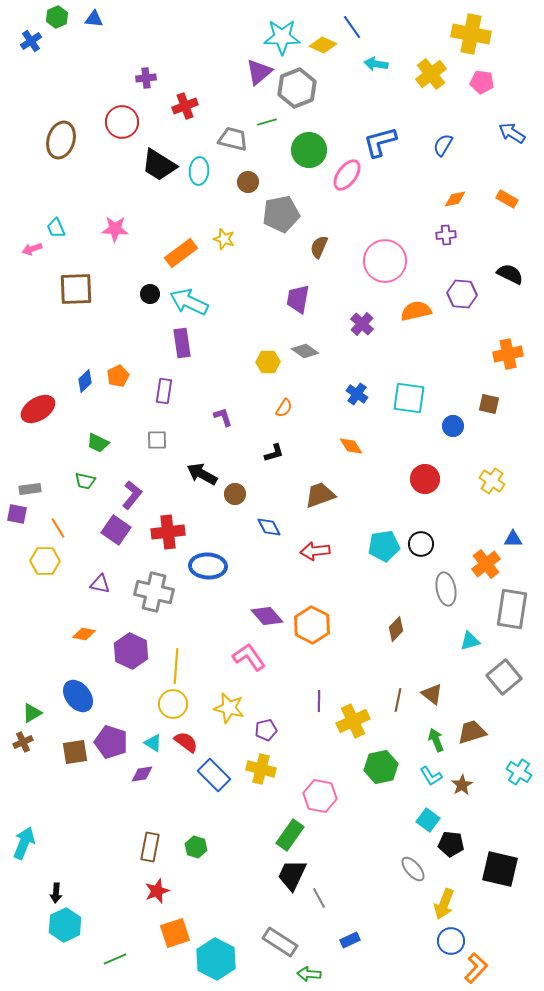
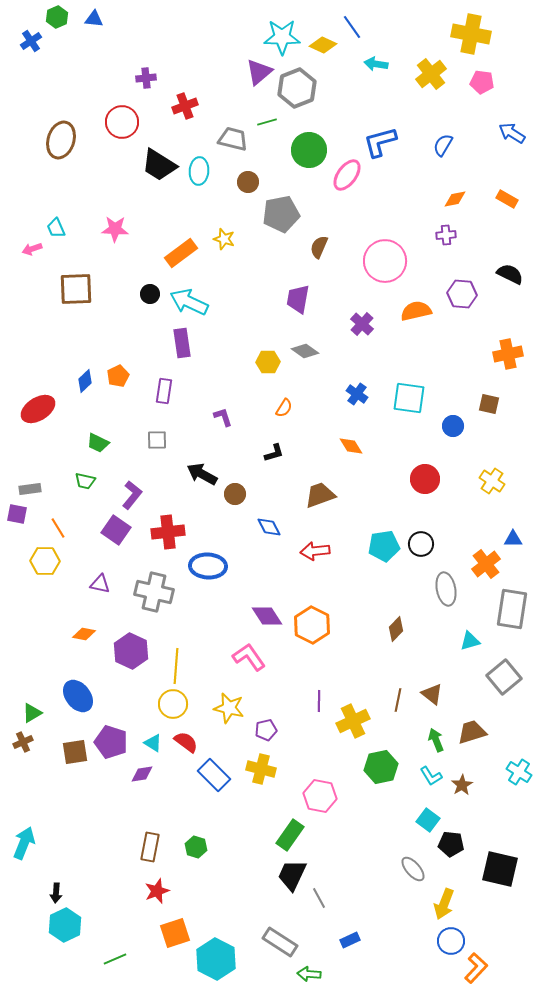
purple diamond at (267, 616): rotated 8 degrees clockwise
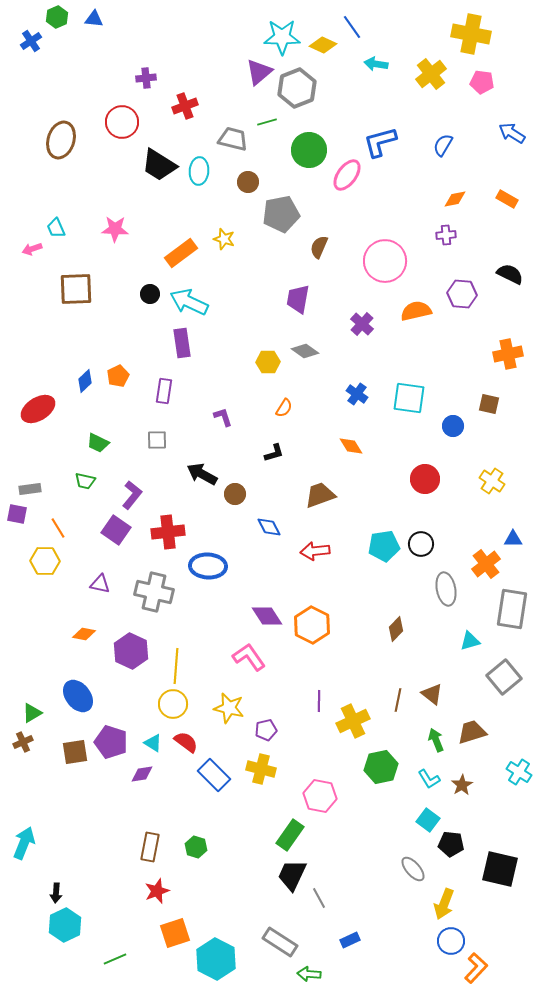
cyan L-shape at (431, 776): moved 2 px left, 3 px down
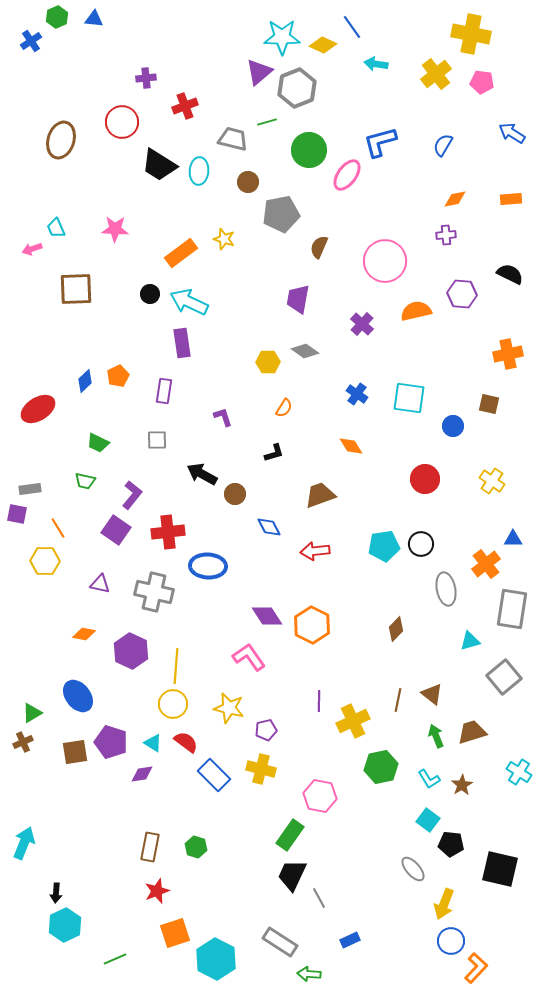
yellow cross at (431, 74): moved 5 px right
orange rectangle at (507, 199): moved 4 px right; rotated 35 degrees counterclockwise
green arrow at (436, 740): moved 4 px up
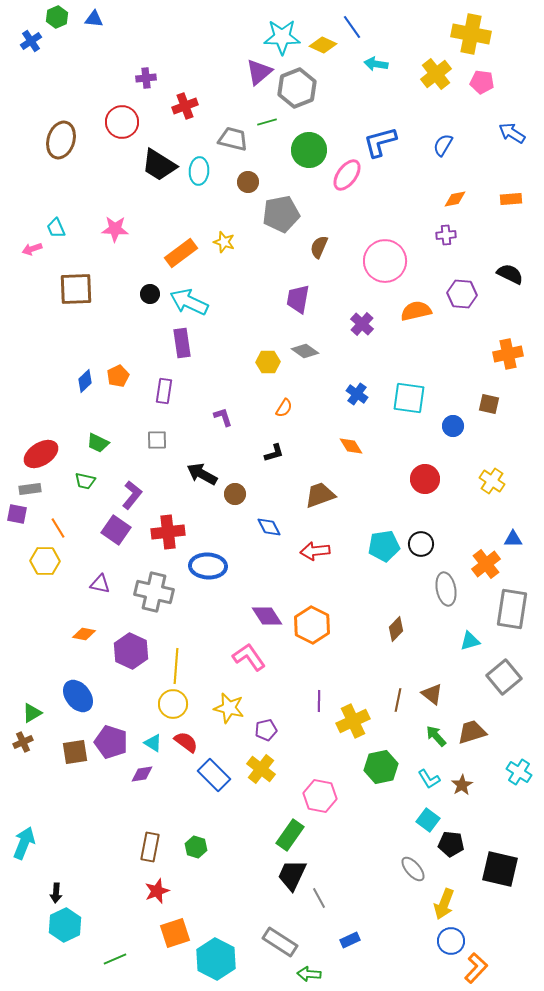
yellow star at (224, 239): moved 3 px down
red ellipse at (38, 409): moved 3 px right, 45 px down
green arrow at (436, 736): rotated 20 degrees counterclockwise
yellow cross at (261, 769): rotated 24 degrees clockwise
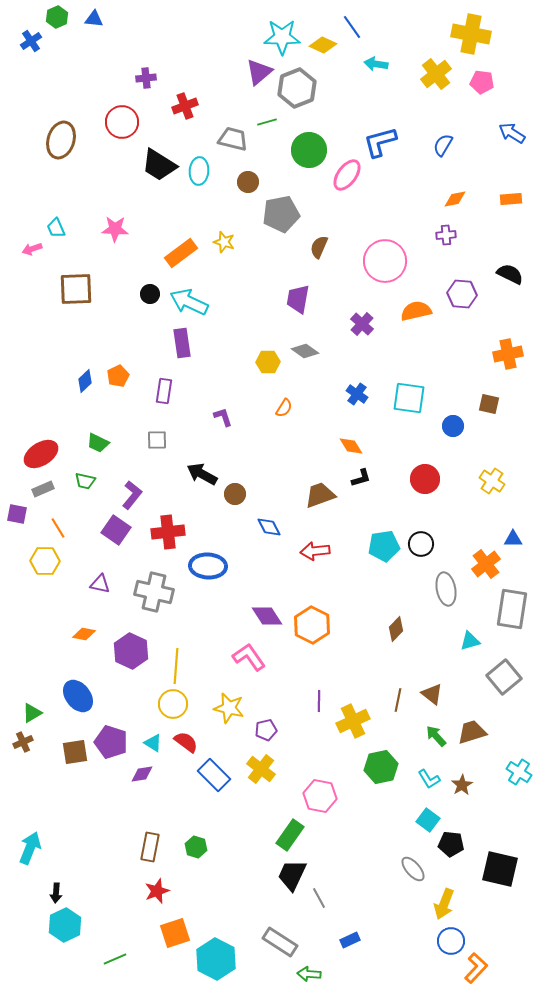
black L-shape at (274, 453): moved 87 px right, 25 px down
gray rectangle at (30, 489): moved 13 px right; rotated 15 degrees counterclockwise
cyan arrow at (24, 843): moved 6 px right, 5 px down
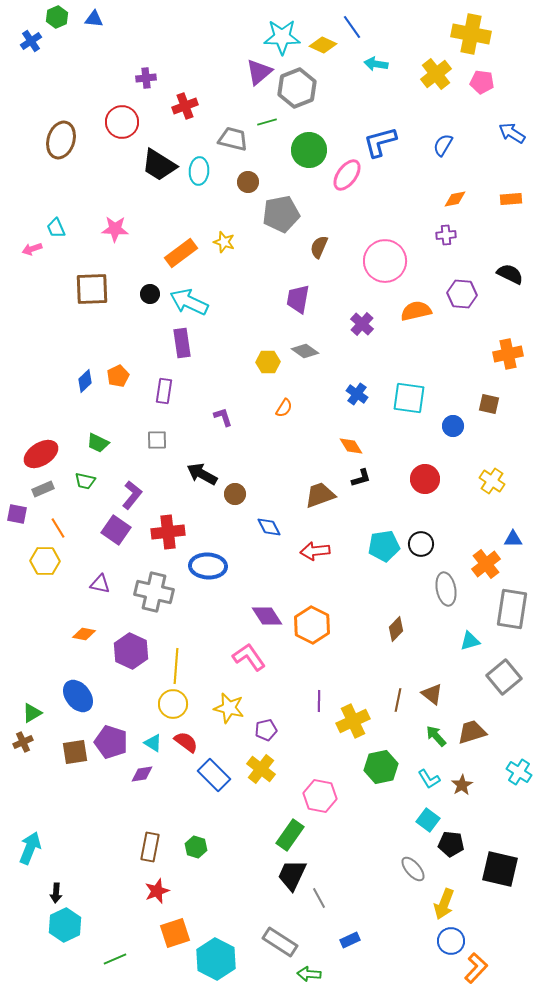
brown square at (76, 289): moved 16 px right
